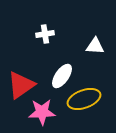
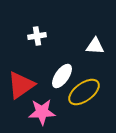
white cross: moved 8 px left, 2 px down
yellow ellipse: moved 7 px up; rotated 16 degrees counterclockwise
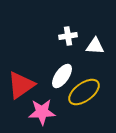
white cross: moved 31 px right
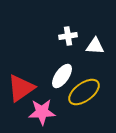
red triangle: moved 3 px down
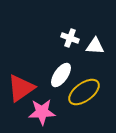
white cross: moved 2 px right, 2 px down; rotated 30 degrees clockwise
white ellipse: moved 1 px left, 1 px up
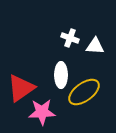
white ellipse: rotated 35 degrees counterclockwise
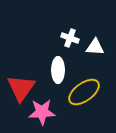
white triangle: moved 1 px down
white ellipse: moved 3 px left, 5 px up
red triangle: rotated 20 degrees counterclockwise
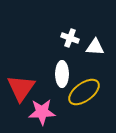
white ellipse: moved 4 px right, 4 px down
